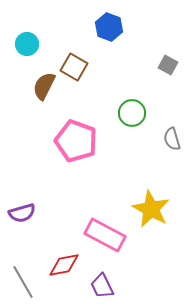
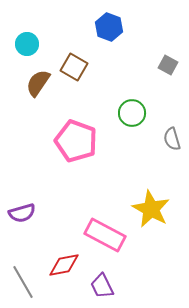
brown semicircle: moved 6 px left, 3 px up; rotated 8 degrees clockwise
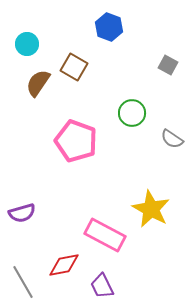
gray semicircle: rotated 40 degrees counterclockwise
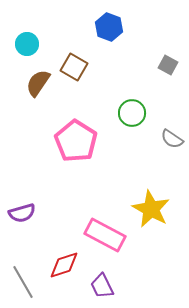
pink pentagon: rotated 12 degrees clockwise
red diamond: rotated 8 degrees counterclockwise
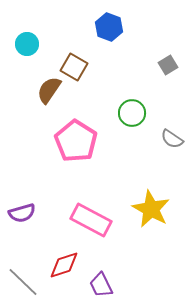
gray square: rotated 30 degrees clockwise
brown semicircle: moved 11 px right, 7 px down
pink rectangle: moved 14 px left, 15 px up
gray line: rotated 16 degrees counterclockwise
purple trapezoid: moved 1 px left, 1 px up
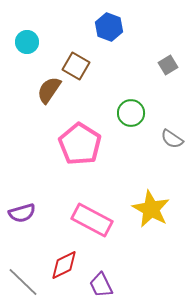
cyan circle: moved 2 px up
brown square: moved 2 px right, 1 px up
green circle: moved 1 px left
pink pentagon: moved 4 px right, 3 px down
pink rectangle: moved 1 px right
red diamond: rotated 8 degrees counterclockwise
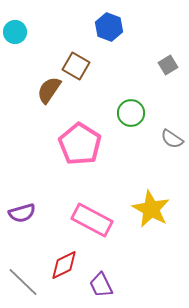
cyan circle: moved 12 px left, 10 px up
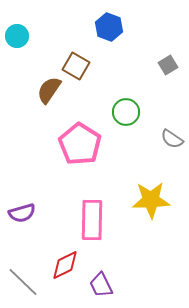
cyan circle: moved 2 px right, 4 px down
green circle: moved 5 px left, 1 px up
yellow star: moved 9 px up; rotated 30 degrees counterclockwise
pink rectangle: rotated 63 degrees clockwise
red diamond: moved 1 px right
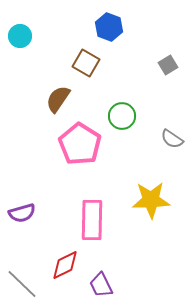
cyan circle: moved 3 px right
brown square: moved 10 px right, 3 px up
brown semicircle: moved 9 px right, 9 px down
green circle: moved 4 px left, 4 px down
gray line: moved 1 px left, 2 px down
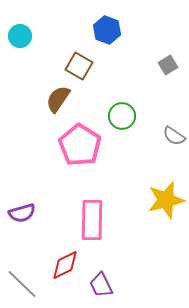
blue hexagon: moved 2 px left, 3 px down
brown square: moved 7 px left, 3 px down
gray semicircle: moved 2 px right, 3 px up
pink pentagon: moved 1 px down
yellow star: moved 15 px right; rotated 12 degrees counterclockwise
